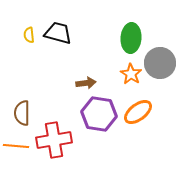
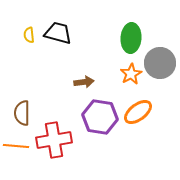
orange star: rotated 10 degrees clockwise
brown arrow: moved 2 px left, 1 px up
purple hexagon: moved 1 px right, 3 px down
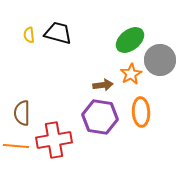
green ellipse: moved 1 px left, 2 px down; rotated 48 degrees clockwise
gray circle: moved 3 px up
brown arrow: moved 19 px right, 3 px down
orange ellipse: moved 3 px right; rotated 56 degrees counterclockwise
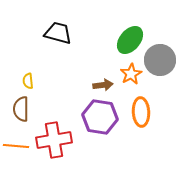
yellow semicircle: moved 1 px left, 46 px down
green ellipse: rotated 12 degrees counterclockwise
brown semicircle: moved 1 px left, 4 px up
